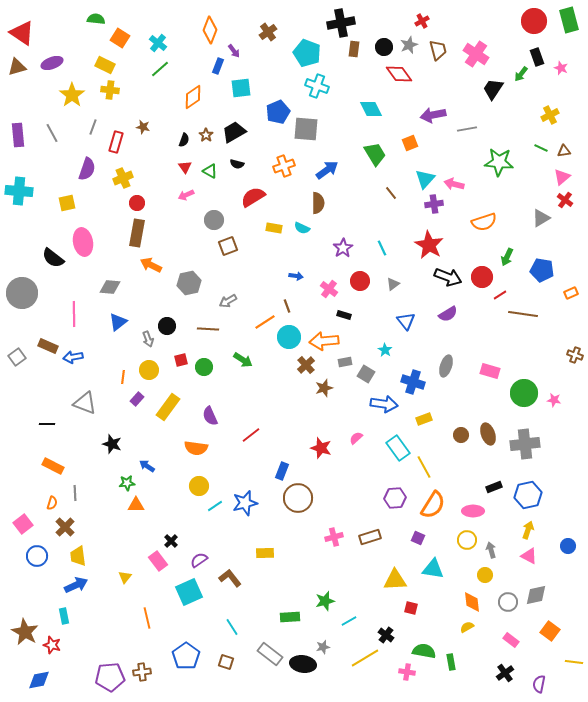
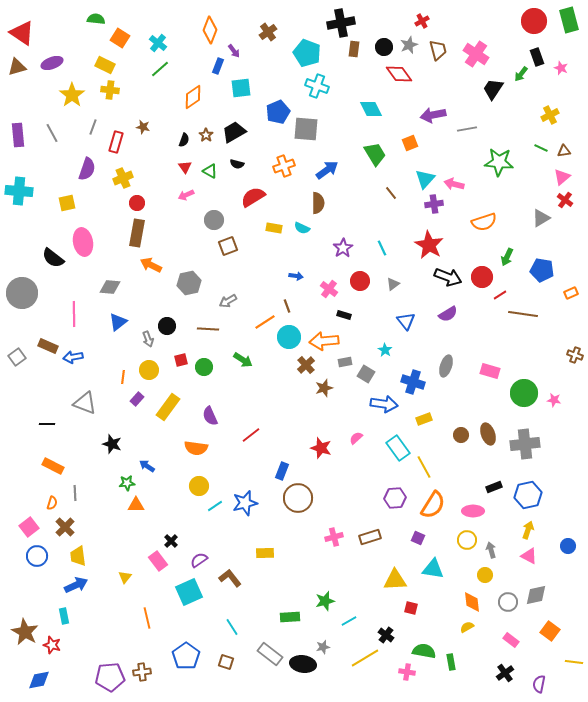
pink square at (23, 524): moved 6 px right, 3 px down
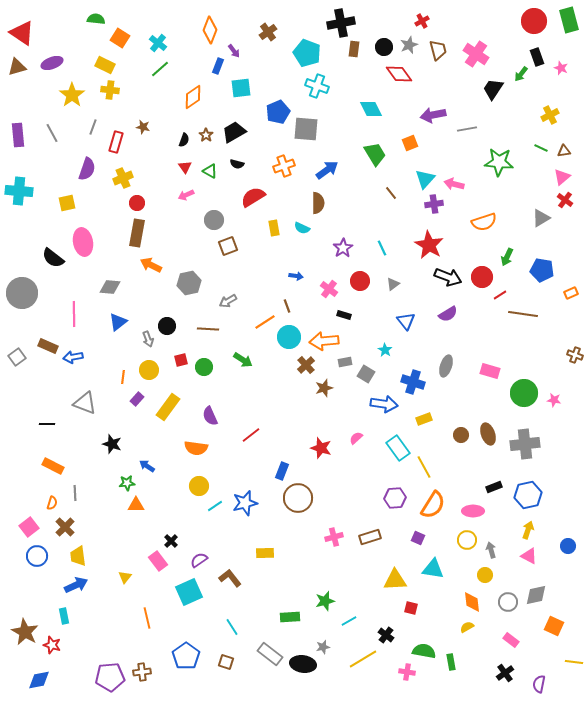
yellow rectangle at (274, 228): rotated 70 degrees clockwise
orange square at (550, 631): moved 4 px right, 5 px up; rotated 12 degrees counterclockwise
yellow line at (365, 658): moved 2 px left, 1 px down
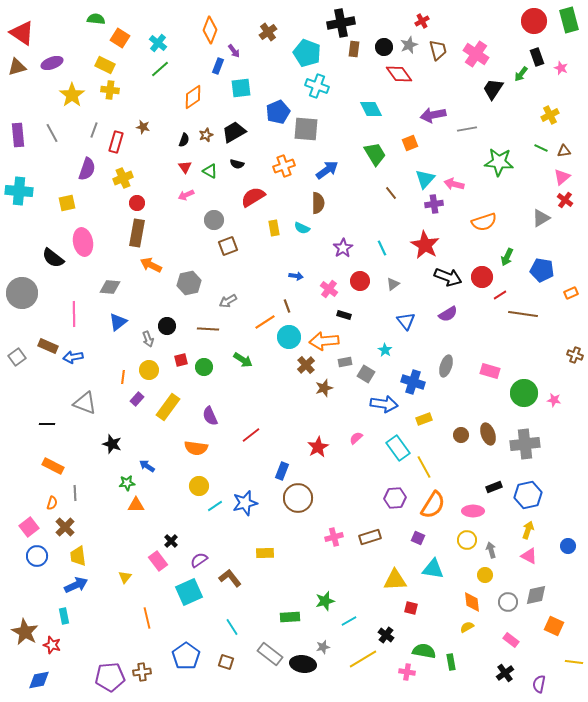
gray line at (93, 127): moved 1 px right, 3 px down
brown star at (206, 135): rotated 16 degrees clockwise
red star at (429, 245): moved 4 px left
red star at (321, 448): moved 3 px left, 1 px up; rotated 25 degrees clockwise
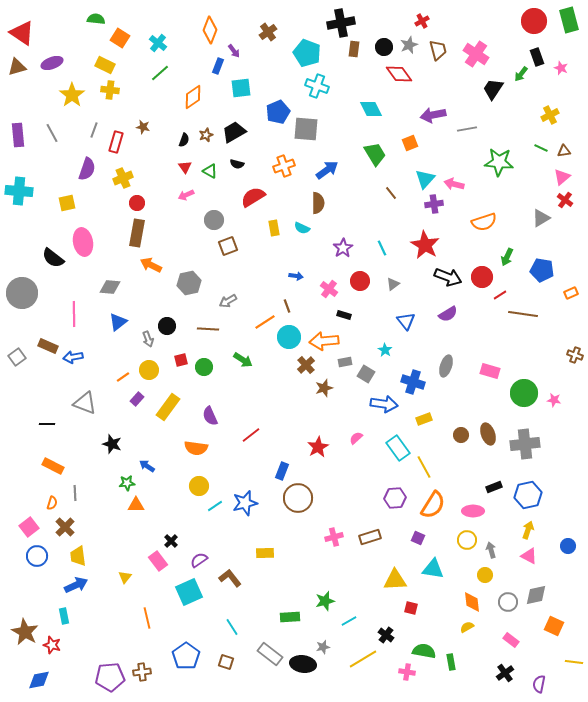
green line at (160, 69): moved 4 px down
orange line at (123, 377): rotated 48 degrees clockwise
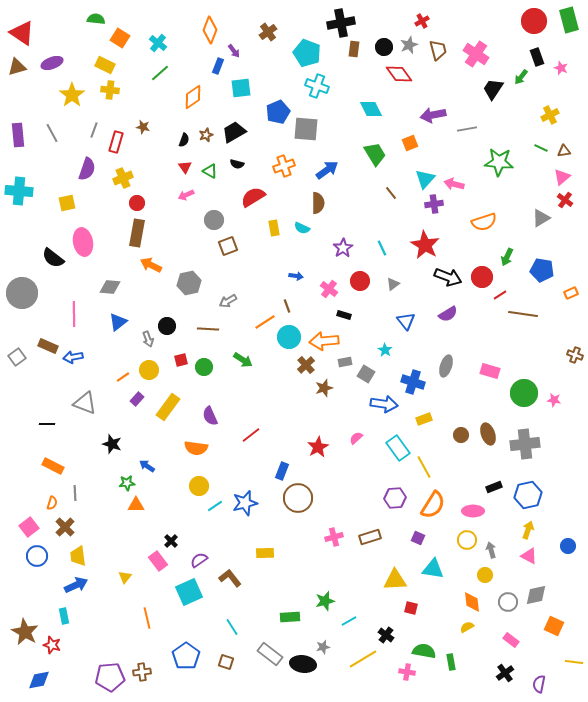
green arrow at (521, 74): moved 3 px down
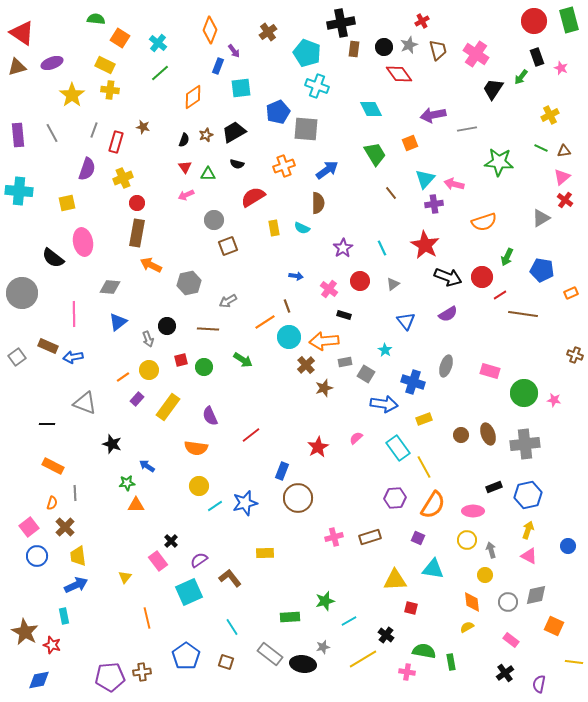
green triangle at (210, 171): moved 2 px left, 3 px down; rotated 28 degrees counterclockwise
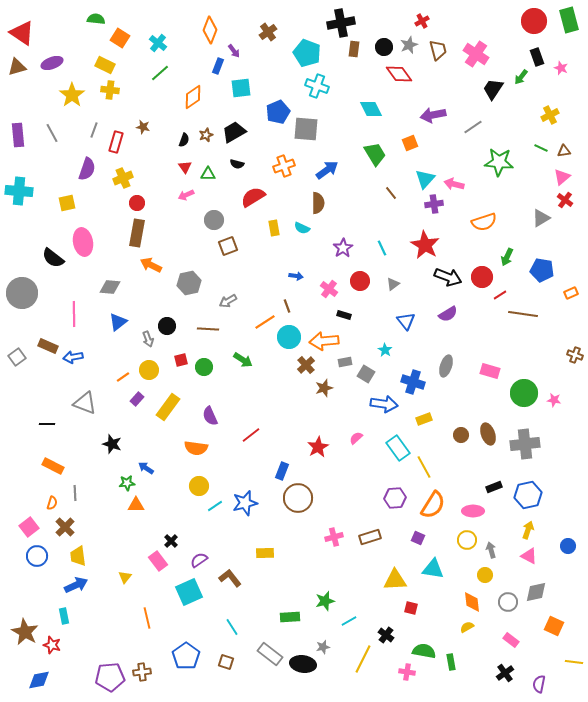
gray line at (467, 129): moved 6 px right, 2 px up; rotated 24 degrees counterclockwise
blue arrow at (147, 466): moved 1 px left, 2 px down
gray diamond at (536, 595): moved 3 px up
yellow line at (363, 659): rotated 32 degrees counterclockwise
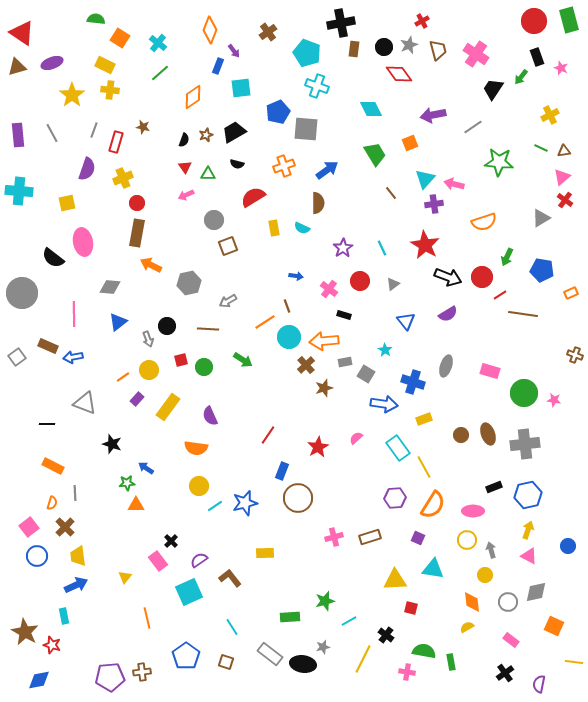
red line at (251, 435): moved 17 px right; rotated 18 degrees counterclockwise
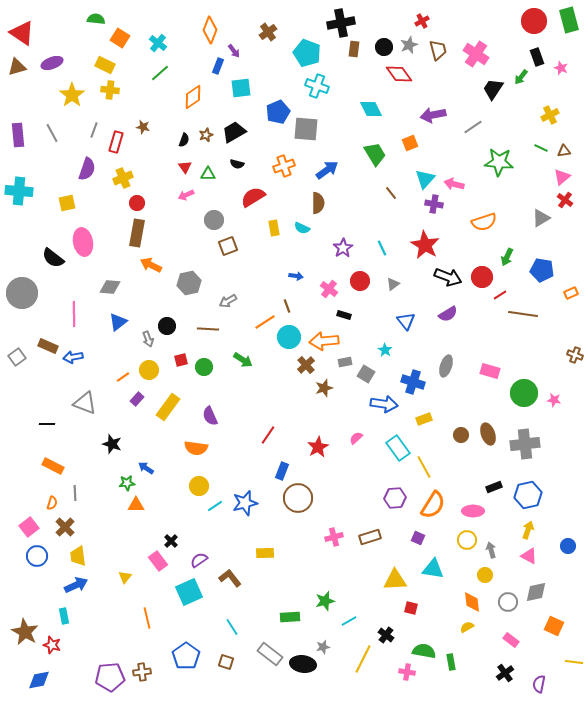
purple cross at (434, 204): rotated 18 degrees clockwise
